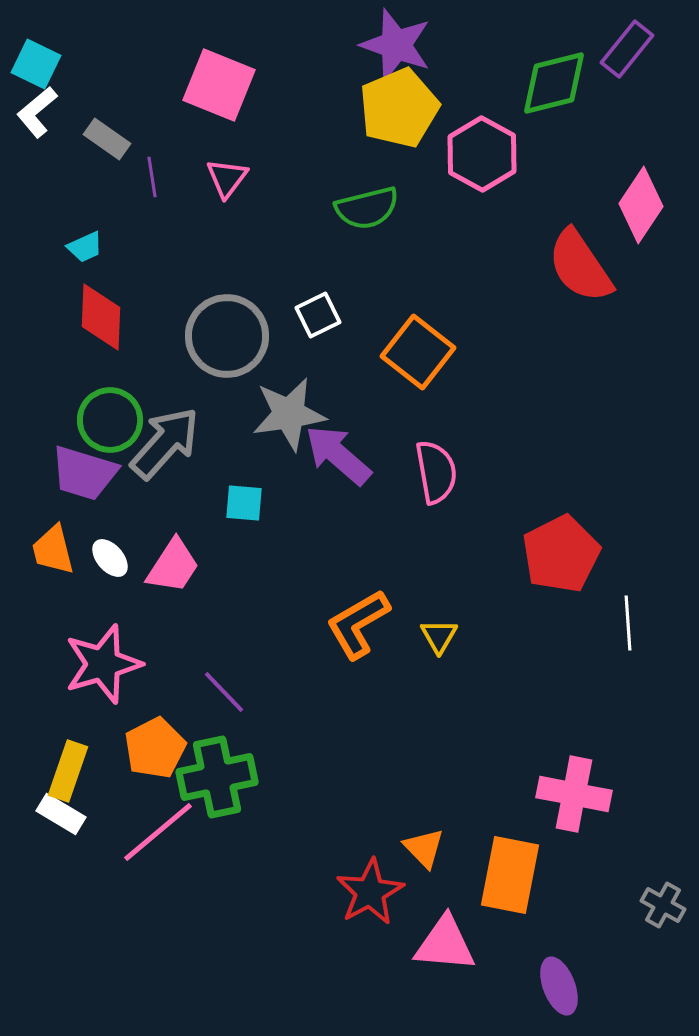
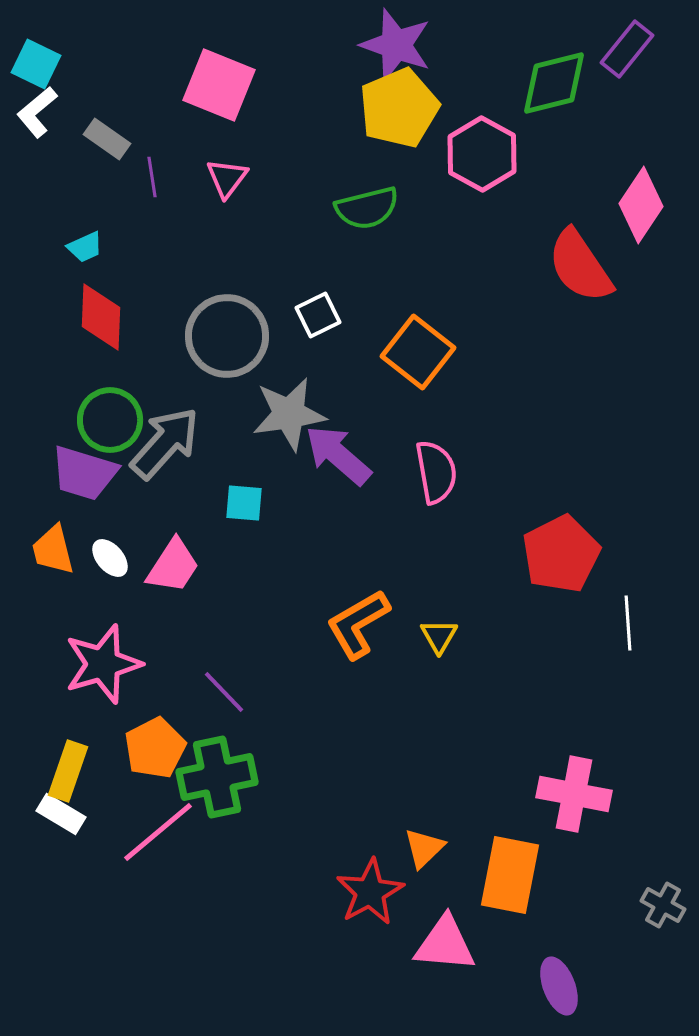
orange triangle at (424, 848): rotated 30 degrees clockwise
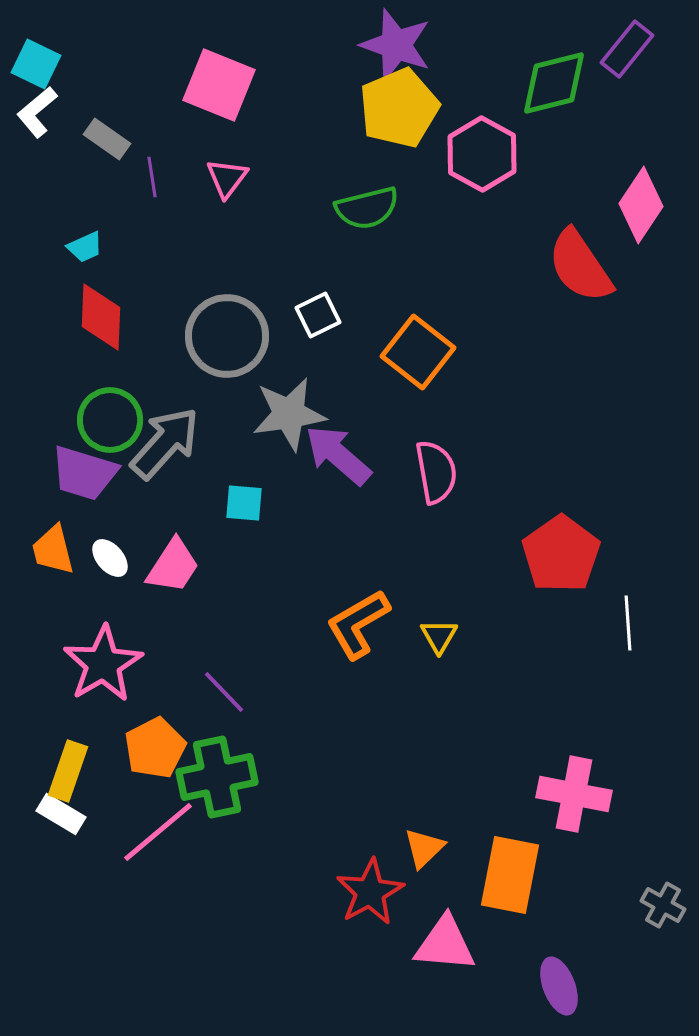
red pentagon at (561, 554): rotated 8 degrees counterclockwise
pink star at (103, 664): rotated 14 degrees counterclockwise
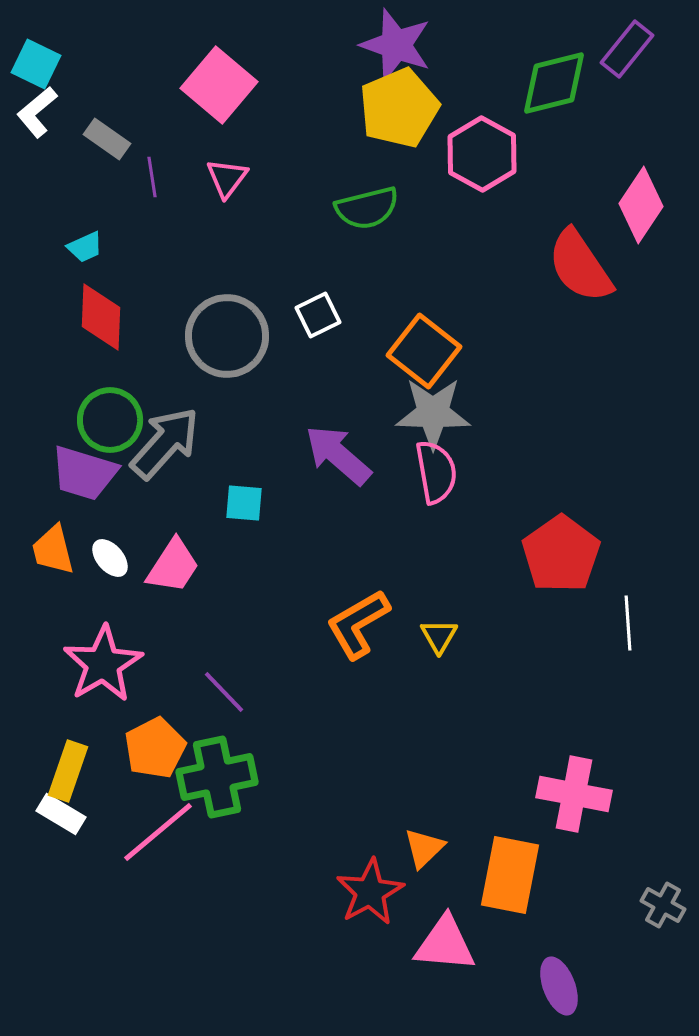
pink square at (219, 85): rotated 18 degrees clockwise
orange square at (418, 352): moved 6 px right, 1 px up
gray star at (289, 414): moved 144 px right, 1 px up; rotated 10 degrees clockwise
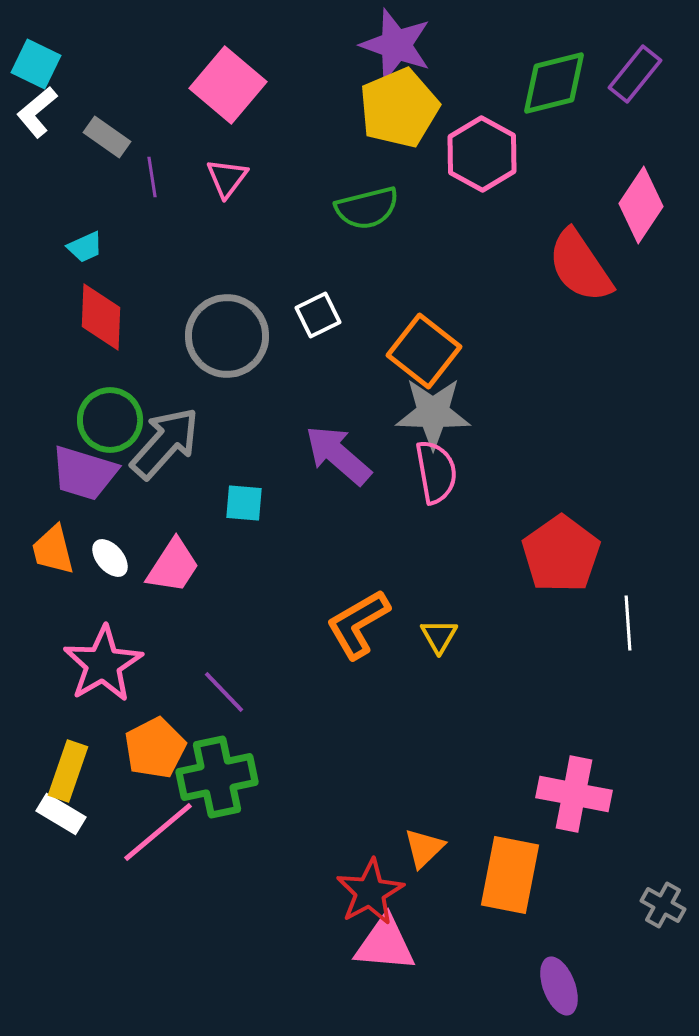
purple rectangle at (627, 49): moved 8 px right, 25 px down
pink square at (219, 85): moved 9 px right
gray rectangle at (107, 139): moved 2 px up
pink triangle at (445, 944): moved 60 px left
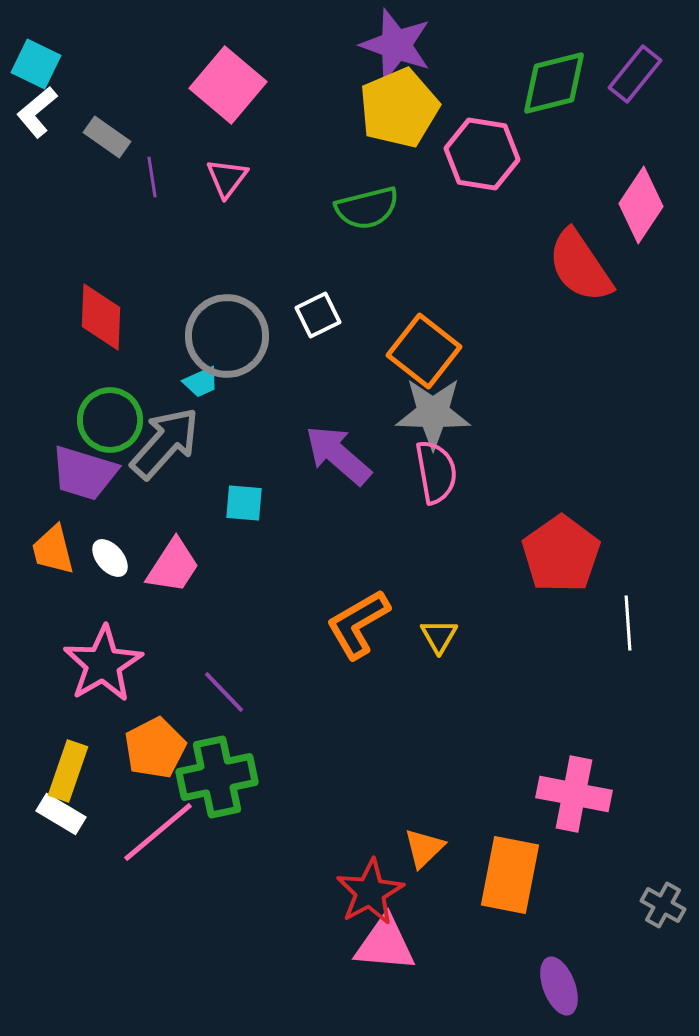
pink hexagon at (482, 154): rotated 20 degrees counterclockwise
cyan trapezoid at (85, 247): moved 116 px right, 135 px down
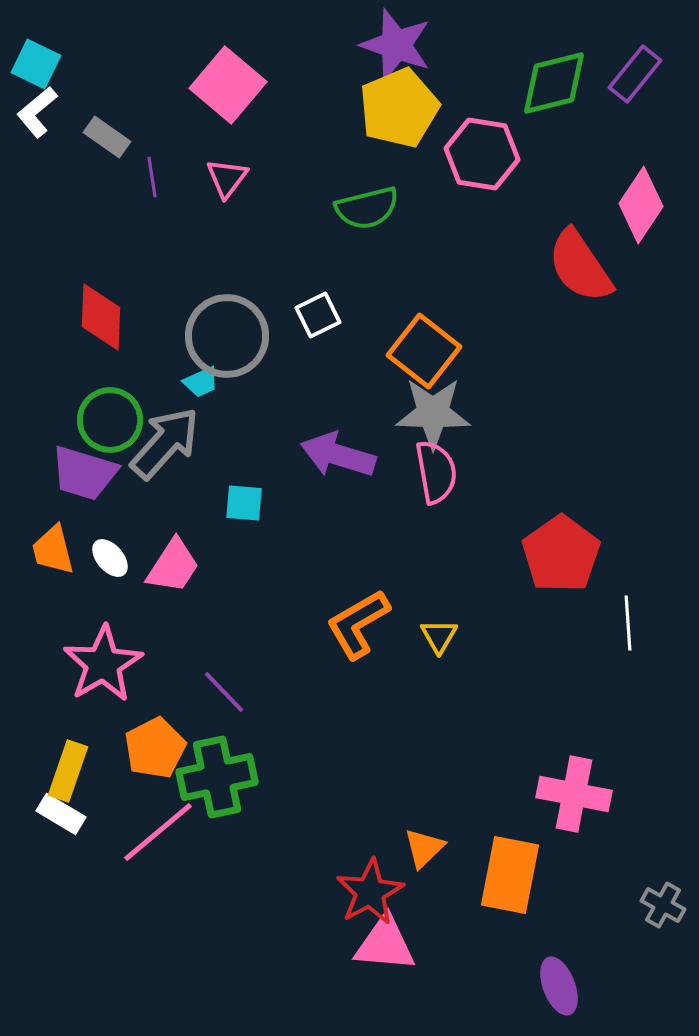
purple arrow at (338, 455): rotated 24 degrees counterclockwise
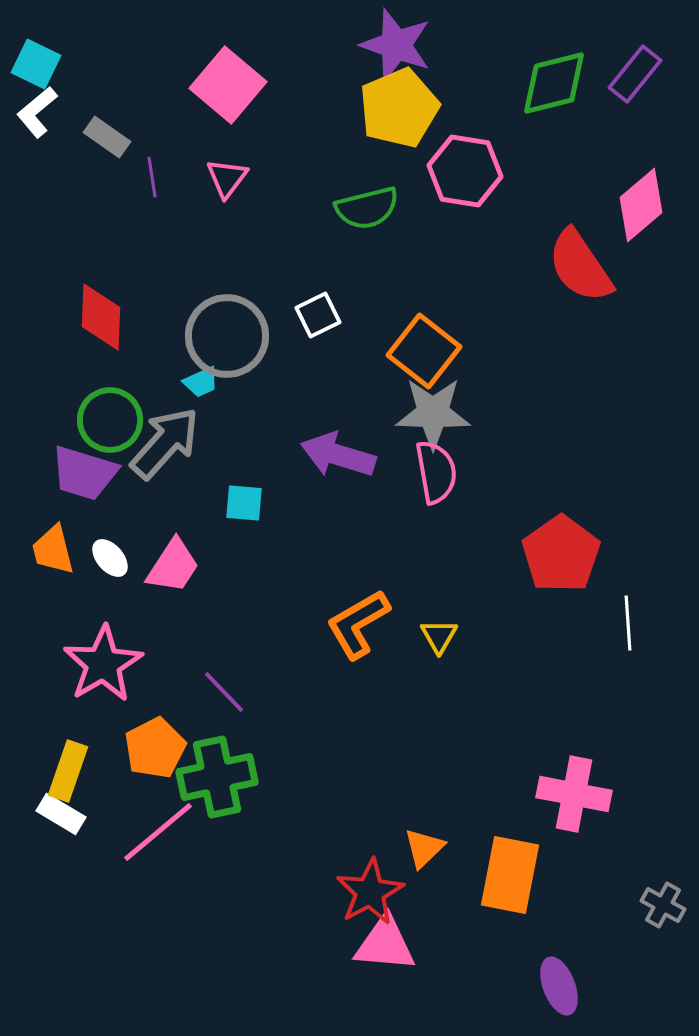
pink hexagon at (482, 154): moved 17 px left, 17 px down
pink diamond at (641, 205): rotated 16 degrees clockwise
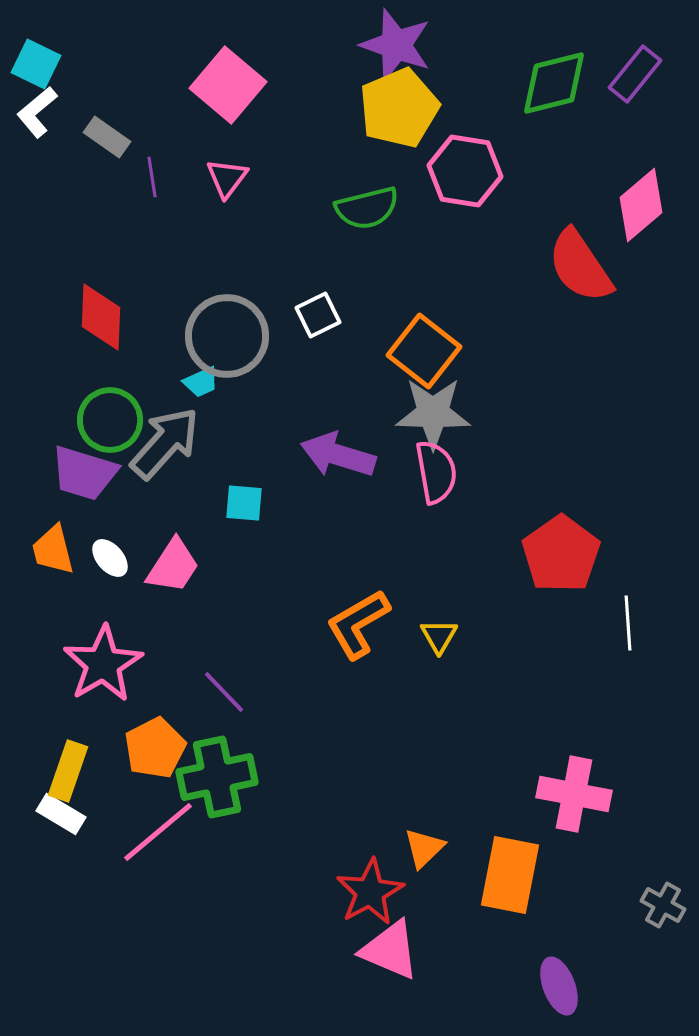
pink triangle at (385, 944): moved 5 px right, 6 px down; rotated 18 degrees clockwise
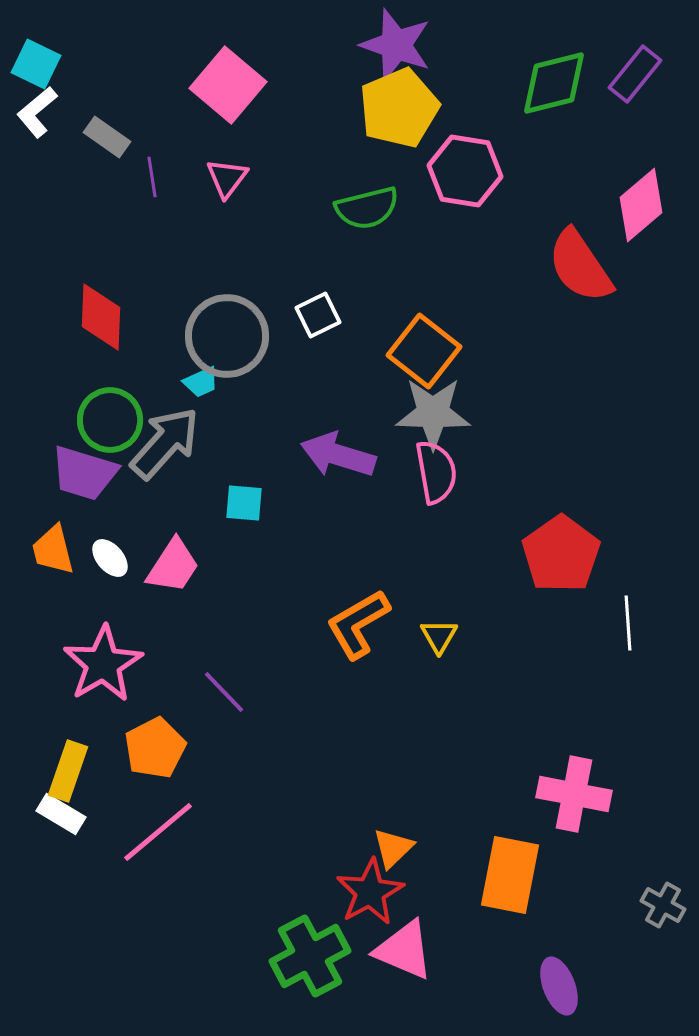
green cross at (217, 777): moved 93 px right, 179 px down; rotated 16 degrees counterclockwise
orange triangle at (424, 848): moved 31 px left
pink triangle at (390, 950): moved 14 px right
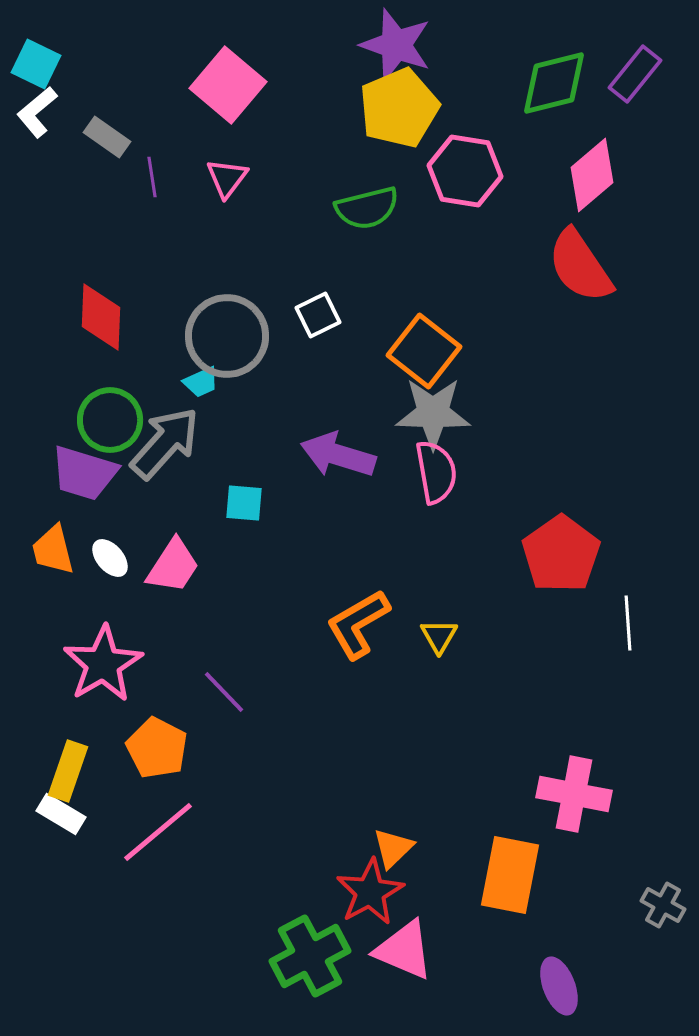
pink diamond at (641, 205): moved 49 px left, 30 px up
orange pentagon at (155, 748): moved 2 px right; rotated 18 degrees counterclockwise
